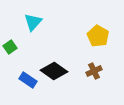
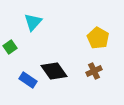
yellow pentagon: moved 2 px down
black diamond: rotated 20 degrees clockwise
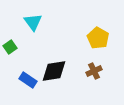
cyan triangle: rotated 18 degrees counterclockwise
black diamond: rotated 64 degrees counterclockwise
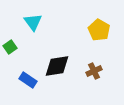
yellow pentagon: moved 1 px right, 8 px up
black diamond: moved 3 px right, 5 px up
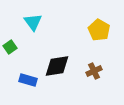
blue rectangle: rotated 18 degrees counterclockwise
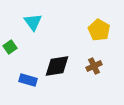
brown cross: moved 5 px up
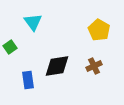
blue rectangle: rotated 66 degrees clockwise
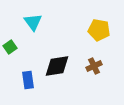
yellow pentagon: rotated 20 degrees counterclockwise
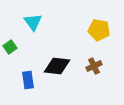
black diamond: rotated 16 degrees clockwise
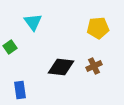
yellow pentagon: moved 1 px left, 2 px up; rotated 15 degrees counterclockwise
black diamond: moved 4 px right, 1 px down
blue rectangle: moved 8 px left, 10 px down
